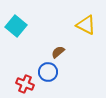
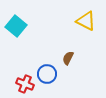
yellow triangle: moved 4 px up
brown semicircle: moved 10 px right, 6 px down; rotated 24 degrees counterclockwise
blue circle: moved 1 px left, 2 px down
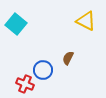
cyan square: moved 2 px up
blue circle: moved 4 px left, 4 px up
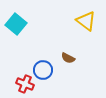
yellow triangle: rotated 10 degrees clockwise
brown semicircle: rotated 88 degrees counterclockwise
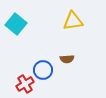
yellow triangle: moved 13 px left; rotated 45 degrees counterclockwise
brown semicircle: moved 1 px left, 1 px down; rotated 32 degrees counterclockwise
red cross: rotated 36 degrees clockwise
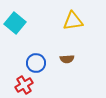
cyan square: moved 1 px left, 1 px up
blue circle: moved 7 px left, 7 px up
red cross: moved 1 px left, 1 px down
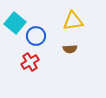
brown semicircle: moved 3 px right, 10 px up
blue circle: moved 27 px up
red cross: moved 6 px right, 23 px up
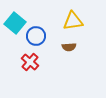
brown semicircle: moved 1 px left, 2 px up
red cross: rotated 18 degrees counterclockwise
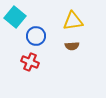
cyan square: moved 6 px up
brown semicircle: moved 3 px right, 1 px up
red cross: rotated 18 degrees counterclockwise
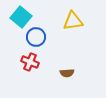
cyan square: moved 6 px right
blue circle: moved 1 px down
brown semicircle: moved 5 px left, 27 px down
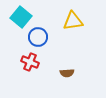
blue circle: moved 2 px right
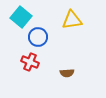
yellow triangle: moved 1 px left, 1 px up
